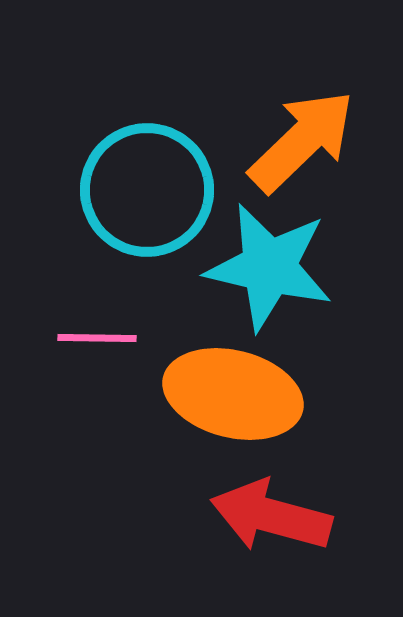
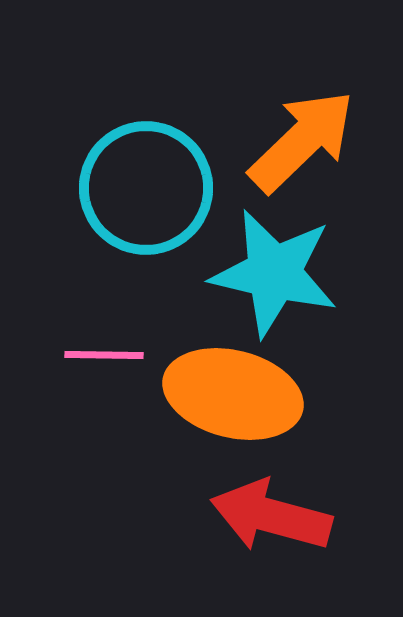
cyan circle: moved 1 px left, 2 px up
cyan star: moved 5 px right, 6 px down
pink line: moved 7 px right, 17 px down
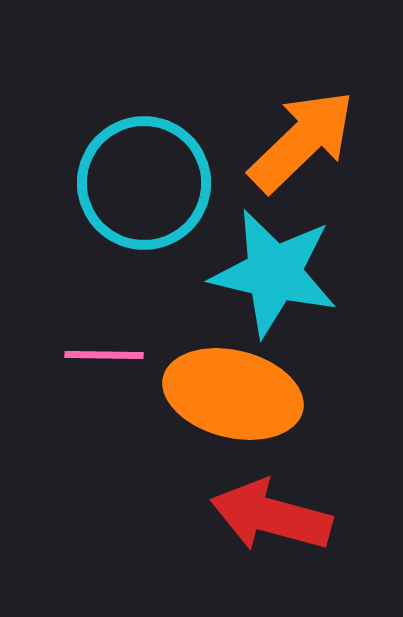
cyan circle: moved 2 px left, 5 px up
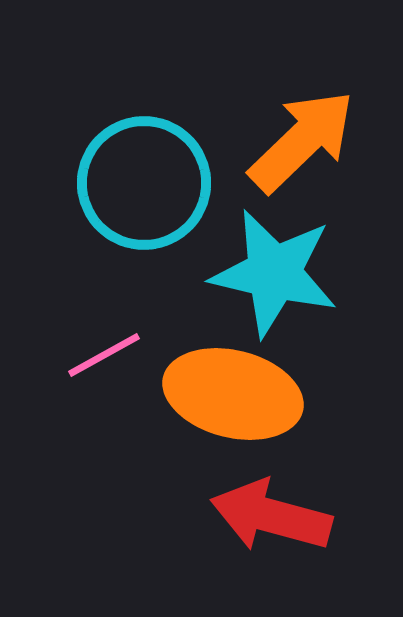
pink line: rotated 30 degrees counterclockwise
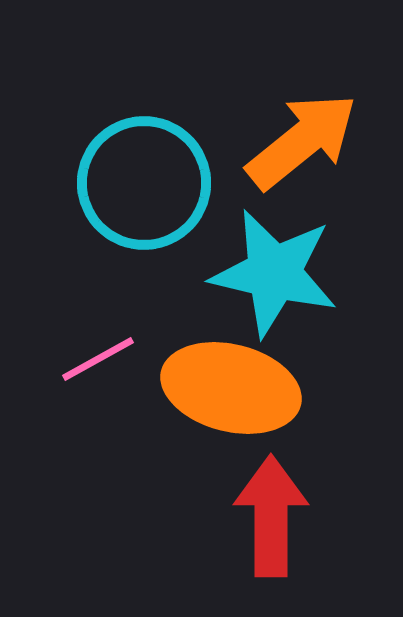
orange arrow: rotated 5 degrees clockwise
pink line: moved 6 px left, 4 px down
orange ellipse: moved 2 px left, 6 px up
red arrow: rotated 75 degrees clockwise
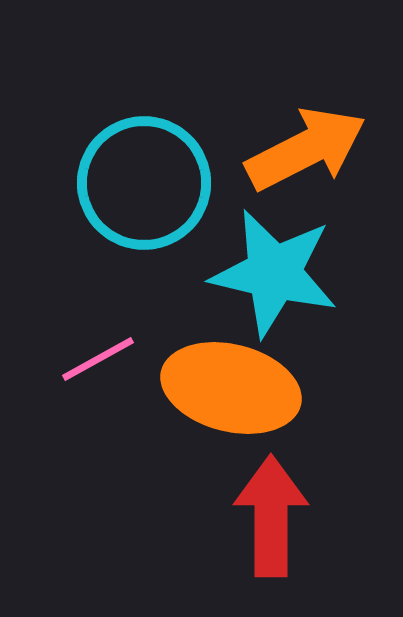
orange arrow: moved 4 px right, 8 px down; rotated 12 degrees clockwise
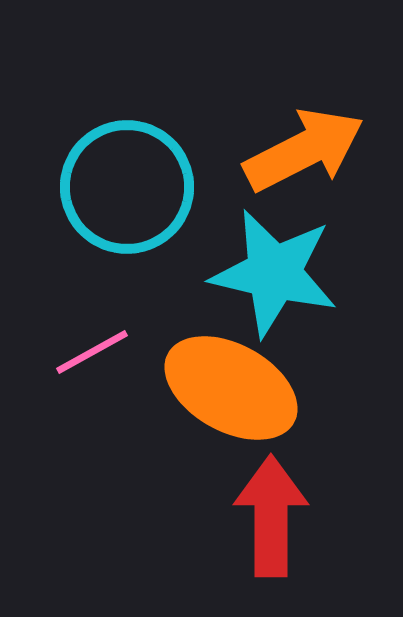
orange arrow: moved 2 px left, 1 px down
cyan circle: moved 17 px left, 4 px down
pink line: moved 6 px left, 7 px up
orange ellipse: rotated 15 degrees clockwise
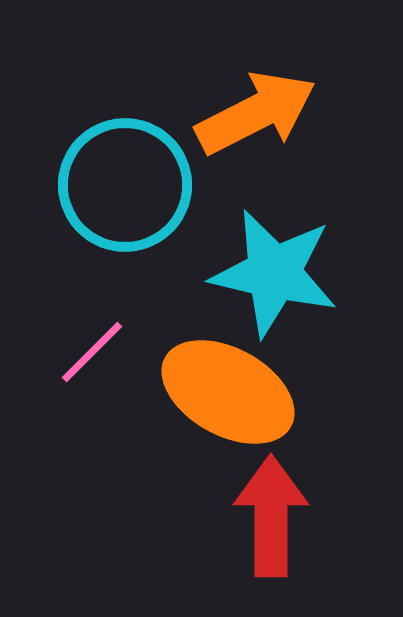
orange arrow: moved 48 px left, 37 px up
cyan circle: moved 2 px left, 2 px up
pink line: rotated 16 degrees counterclockwise
orange ellipse: moved 3 px left, 4 px down
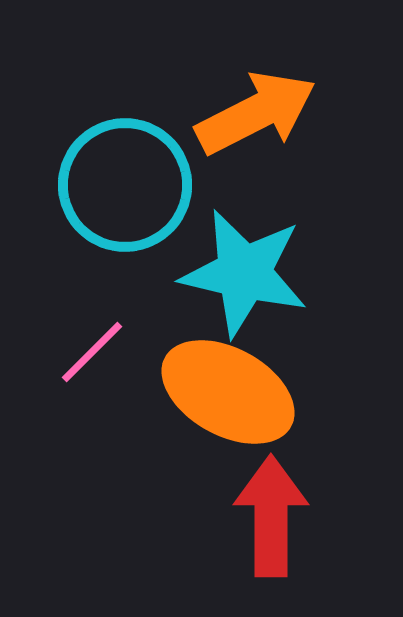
cyan star: moved 30 px left
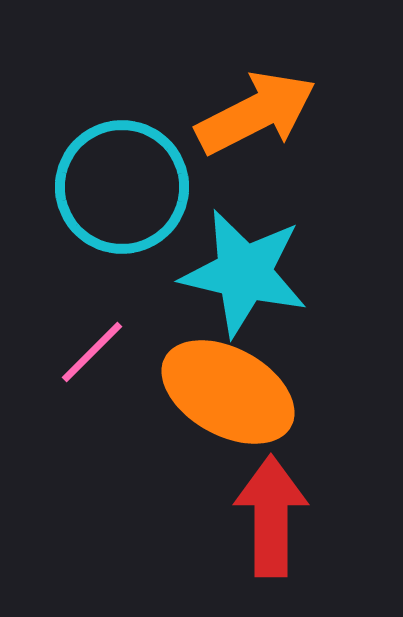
cyan circle: moved 3 px left, 2 px down
